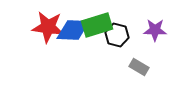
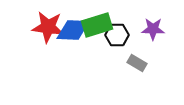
purple star: moved 2 px left, 1 px up
black hexagon: rotated 15 degrees counterclockwise
gray rectangle: moved 2 px left, 4 px up
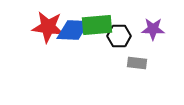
green rectangle: rotated 12 degrees clockwise
black hexagon: moved 2 px right, 1 px down
gray rectangle: rotated 24 degrees counterclockwise
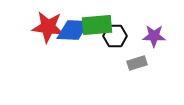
purple star: moved 1 px right, 7 px down
black hexagon: moved 4 px left
gray rectangle: rotated 24 degrees counterclockwise
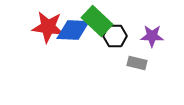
green rectangle: moved 4 px up; rotated 48 degrees clockwise
purple star: moved 2 px left
gray rectangle: rotated 30 degrees clockwise
